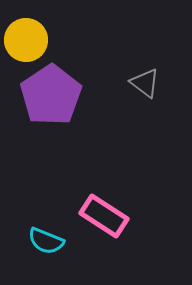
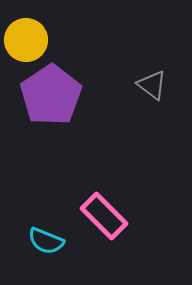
gray triangle: moved 7 px right, 2 px down
pink rectangle: rotated 12 degrees clockwise
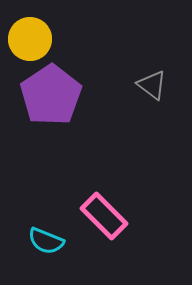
yellow circle: moved 4 px right, 1 px up
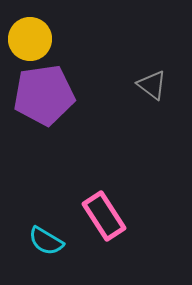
purple pentagon: moved 7 px left; rotated 26 degrees clockwise
pink rectangle: rotated 12 degrees clockwise
cyan semicircle: rotated 9 degrees clockwise
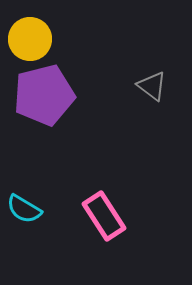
gray triangle: moved 1 px down
purple pentagon: rotated 6 degrees counterclockwise
cyan semicircle: moved 22 px left, 32 px up
